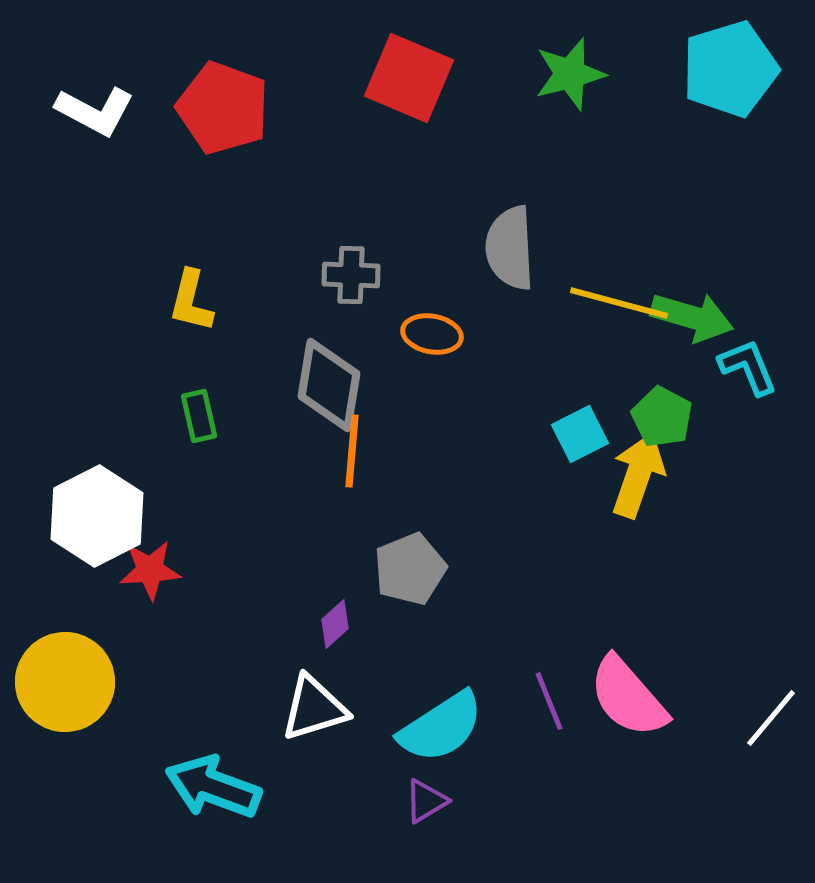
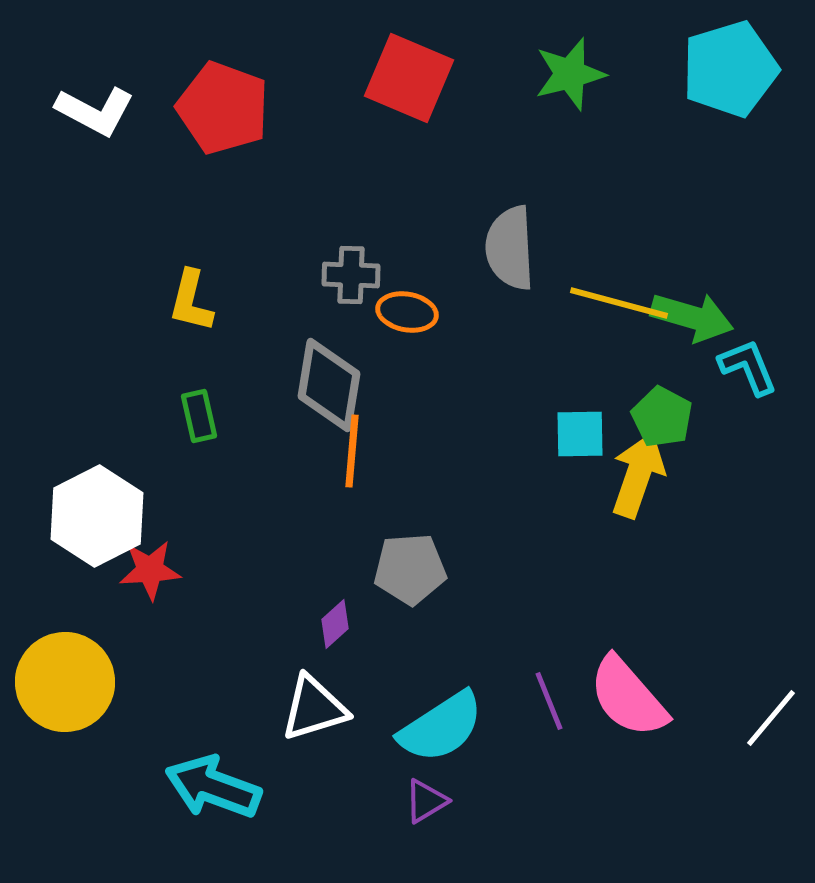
orange ellipse: moved 25 px left, 22 px up
cyan square: rotated 26 degrees clockwise
gray pentagon: rotated 18 degrees clockwise
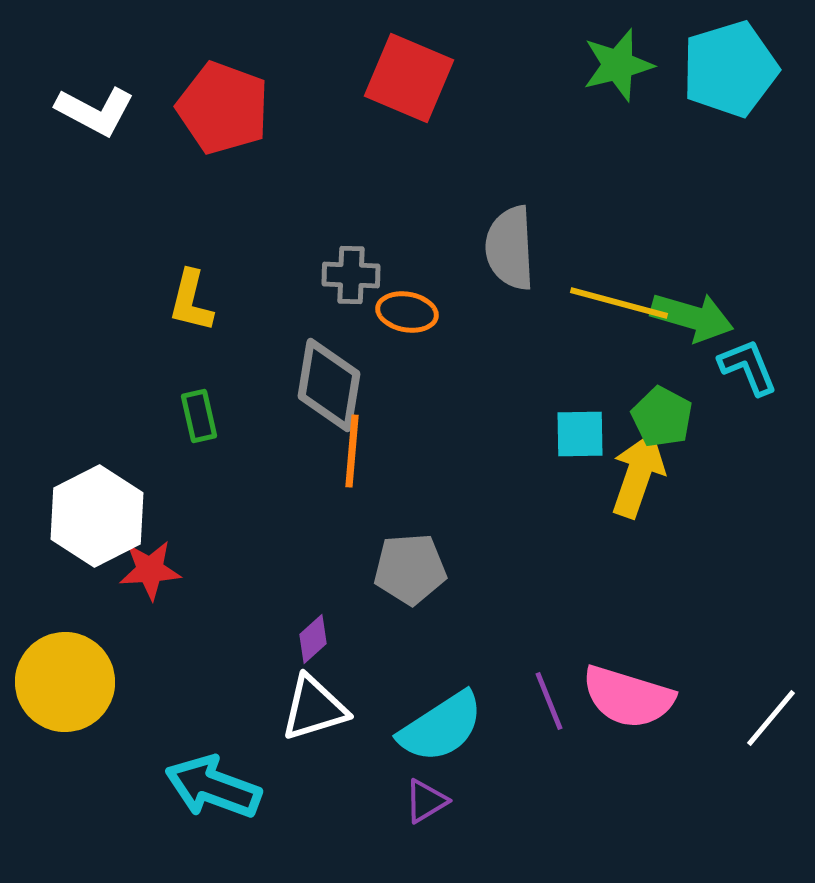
green star: moved 48 px right, 9 px up
purple diamond: moved 22 px left, 15 px down
pink semicircle: rotated 32 degrees counterclockwise
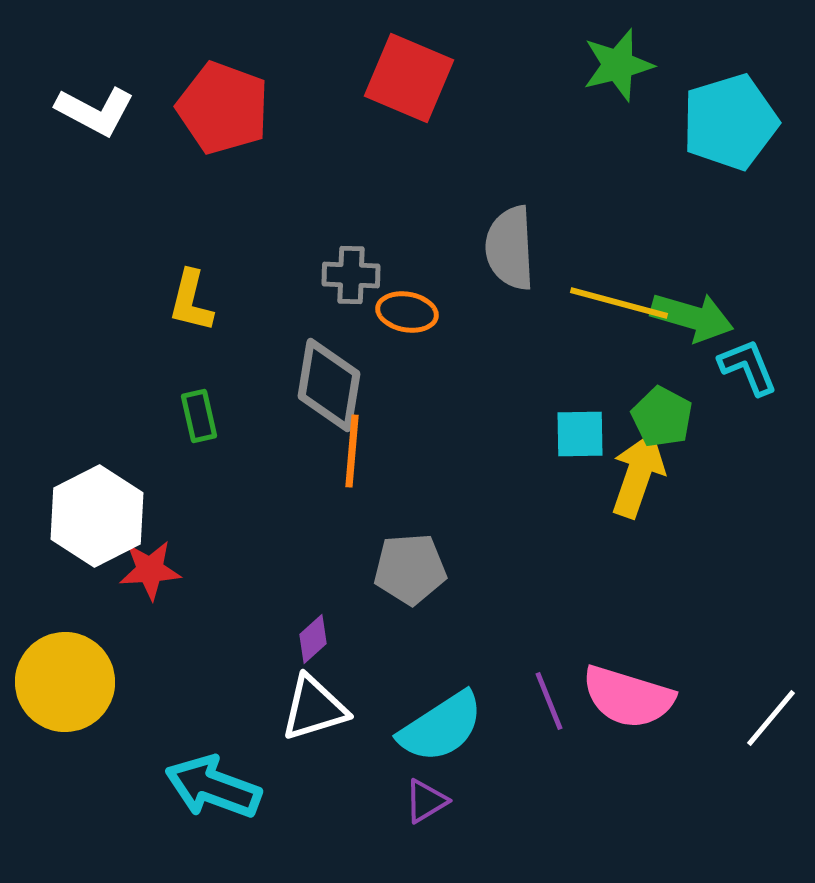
cyan pentagon: moved 53 px down
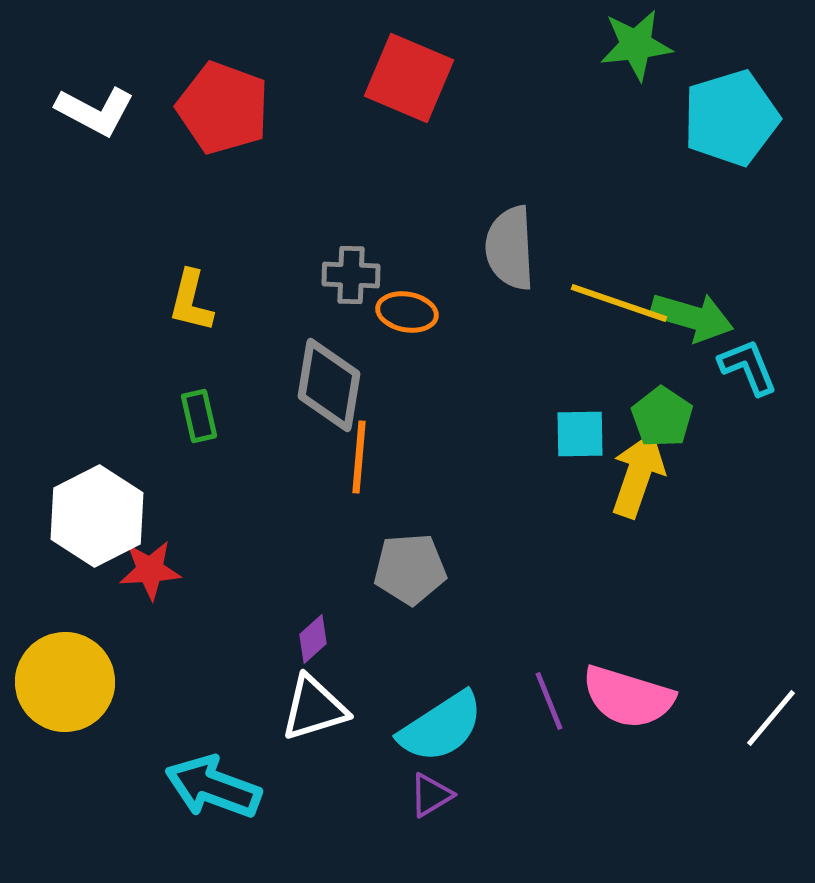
green star: moved 18 px right, 20 px up; rotated 8 degrees clockwise
cyan pentagon: moved 1 px right, 4 px up
yellow line: rotated 4 degrees clockwise
green pentagon: rotated 6 degrees clockwise
orange line: moved 7 px right, 6 px down
purple triangle: moved 5 px right, 6 px up
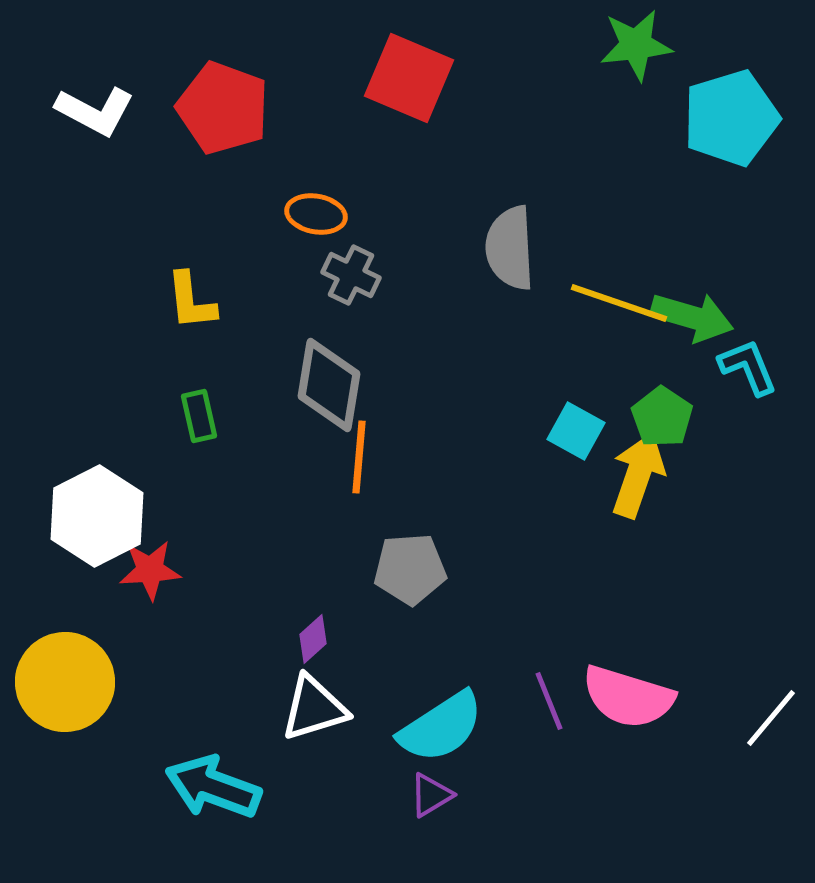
gray cross: rotated 24 degrees clockwise
yellow L-shape: rotated 20 degrees counterclockwise
orange ellipse: moved 91 px left, 98 px up
cyan square: moved 4 px left, 3 px up; rotated 30 degrees clockwise
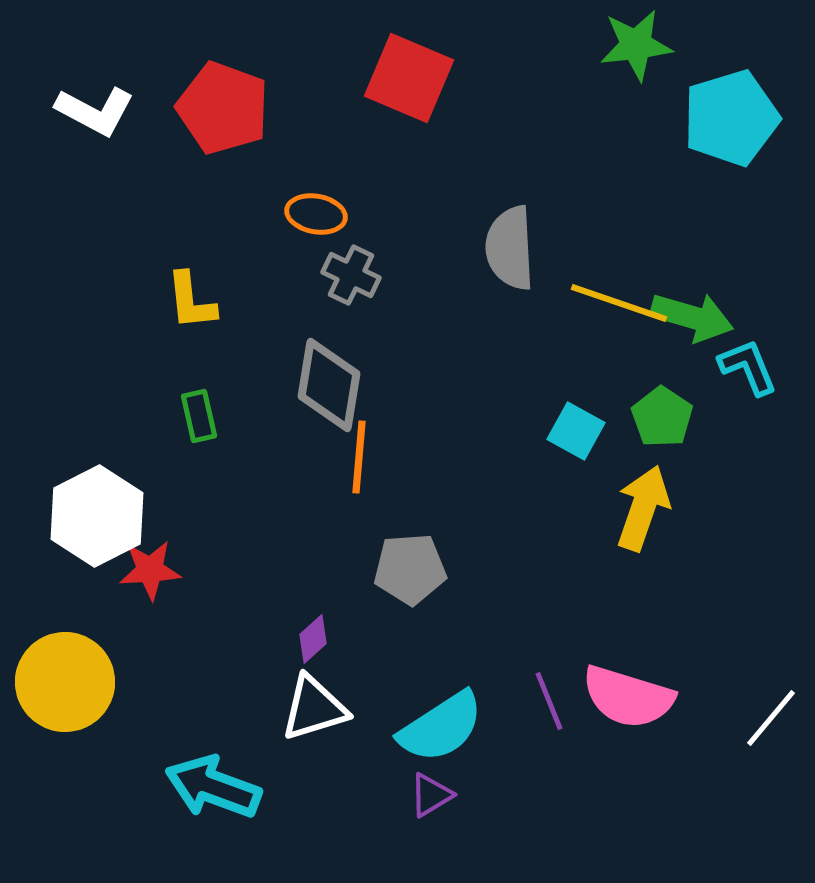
yellow arrow: moved 5 px right, 33 px down
